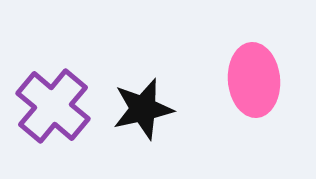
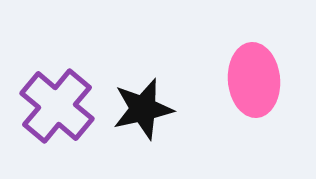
purple cross: moved 4 px right
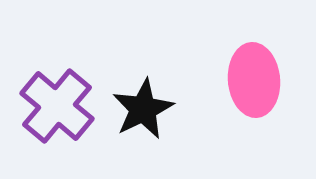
black star: rotated 14 degrees counterclockwise
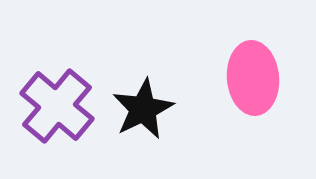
pink ellipse: moved 1 px left, 2 px up
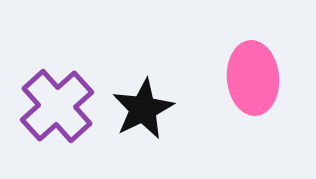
purple cross: rotated 8 degrees clockwise
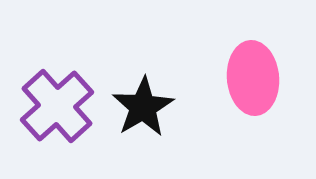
black star: moved 2 px up; rotated 4 degrees counterclockwise
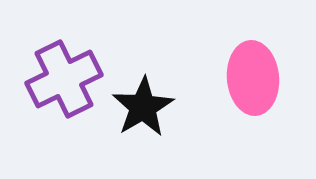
purple cross: moved 7 px right, 27 px up; rotated 16 degrees clockwise
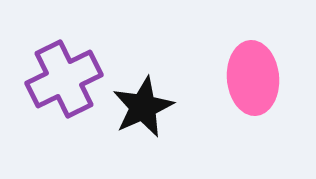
black star: rotated 6 degrees clockwise
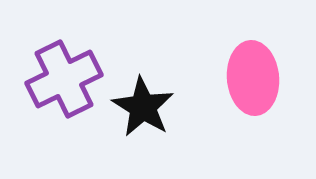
black star: rotated 16 degrees counterclockwise
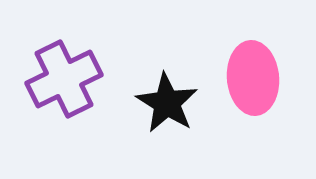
black star: moved 24 px right, 4 px up
